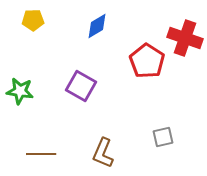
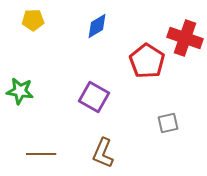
purple square: moved 13 px right, 11 px down
gray square: moved 5 px right, 14 px up
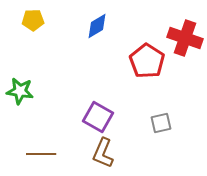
purple square: moved 4 px right, 20 px down
gray square: moved 7 px left
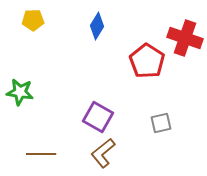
blue diamond: rotated 28 degrees counterclockwise
green star: moved 1 px down
brown L-shape: rotated 28 degrees clockwise
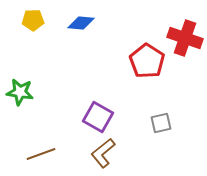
blue diamond: moved 16 px left, 3 px up; rotated 64 degrees clockwise
brown line: rotated 20 degrees counterclockwise
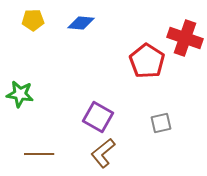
green star: moved 2 px down
brown line: moved 2 px left; rotated 20 degrees clockwise
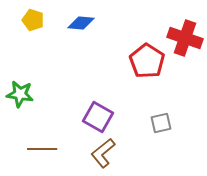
yellow pentagon: rotated 20 degrees clockwise
brown line: moved 3 px right, 5 px up
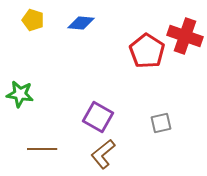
red cross: moved 2 px up
red pentagon: moved 10 px up
brown L-shape: moved 1 px down
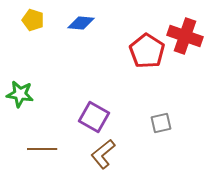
purple square: moved 4 px left
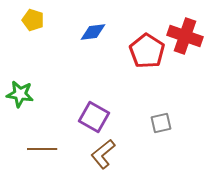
blue diamond: moved 12 px right, 9 px down; rotated 12 degrees counterclockwise
